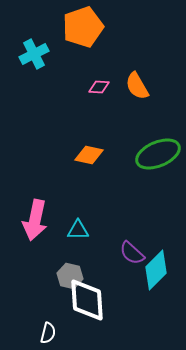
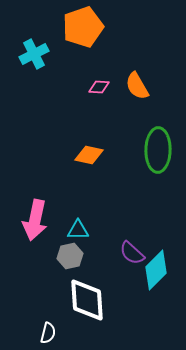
green ellipse: moved 4 px up; rotated 66 degrees counterclockwise
gray hexagon: moved 20 px up; rotated 25 degrees counterclockwise
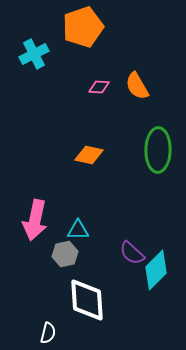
gray hexagon: moved 5 px left, 2 px up
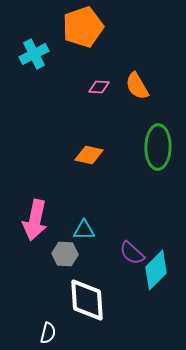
green ellipse: moved 3 px up
cyan triangle: moved 6 px right
gray hexagon: rotated 15 degrees clockwise
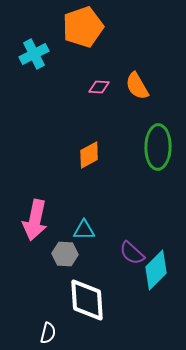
orange diamond: rotated 40 degrees counterclockwise
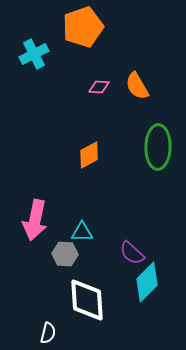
cyan triangle: moved 2 px left, 2 px down
cyan diamond: moved 9 px left, 12 px down
